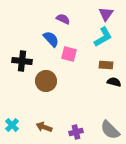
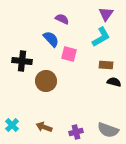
purple semicircle: moved 1 px left
cyan L-shape: moved 2 px left
gray semicircle: moved 2 px left; rotated 25 degrees counterclockwise
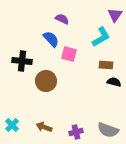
purple triangle: moved 9 px right, 1 px down
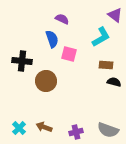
purple triangle: rotated 28 degrees counterclockwise
blue semicircle: moved 1 px right; rotated 24 degrees clockwise
cyan cross: moved 7 px right, 3 px down
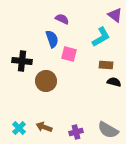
gray semicircle: rotated 10 degrees clockwise
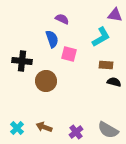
purple triangle: rotated 28 degrees counterclockwise
cyan cross: moved 2 px left
purple cross: rotated 24 degrees counterclockwise
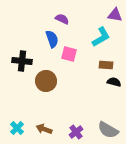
brown arrow: moved 2 px down
